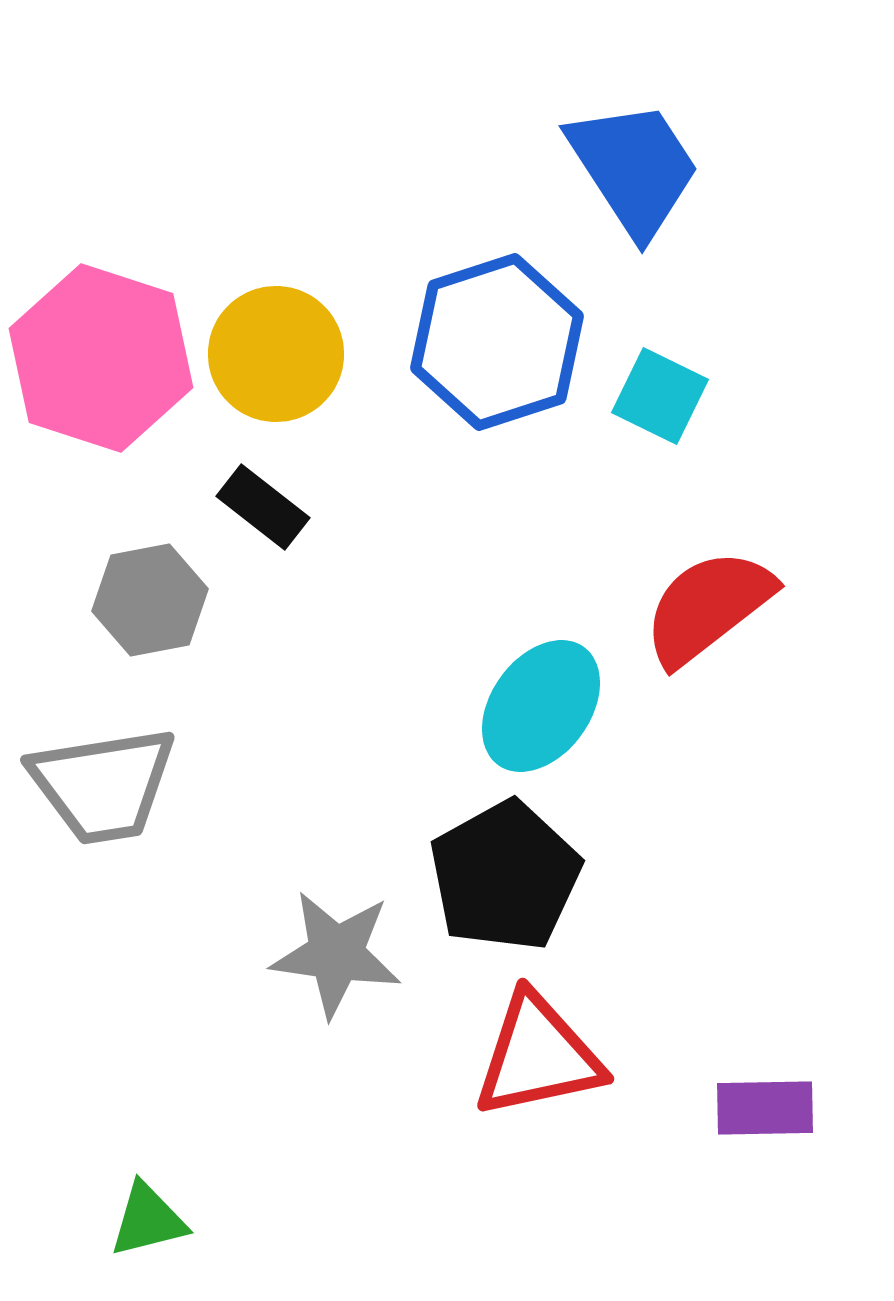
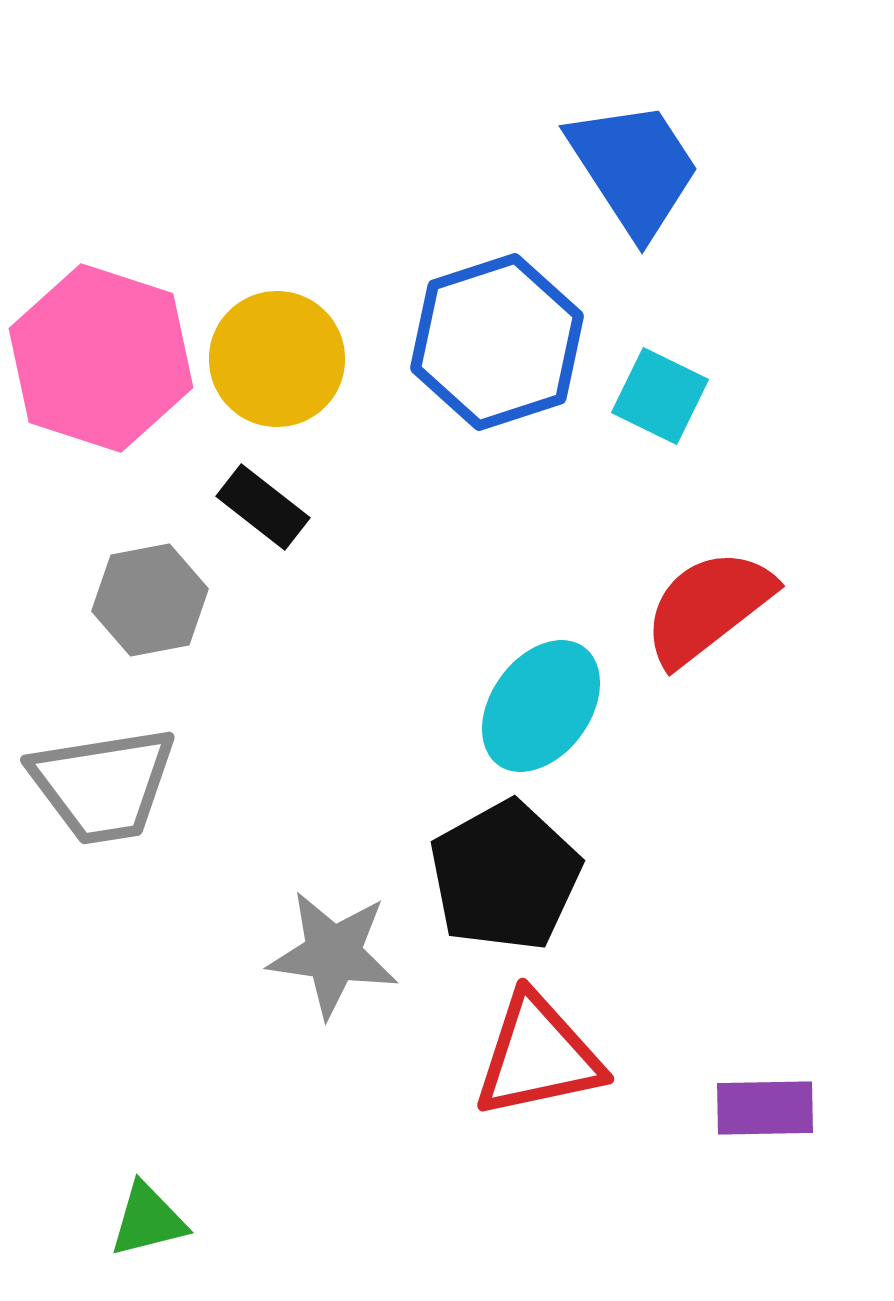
yellow circle: moved 1 px right, 5 px down
gray star: moved 3 px left
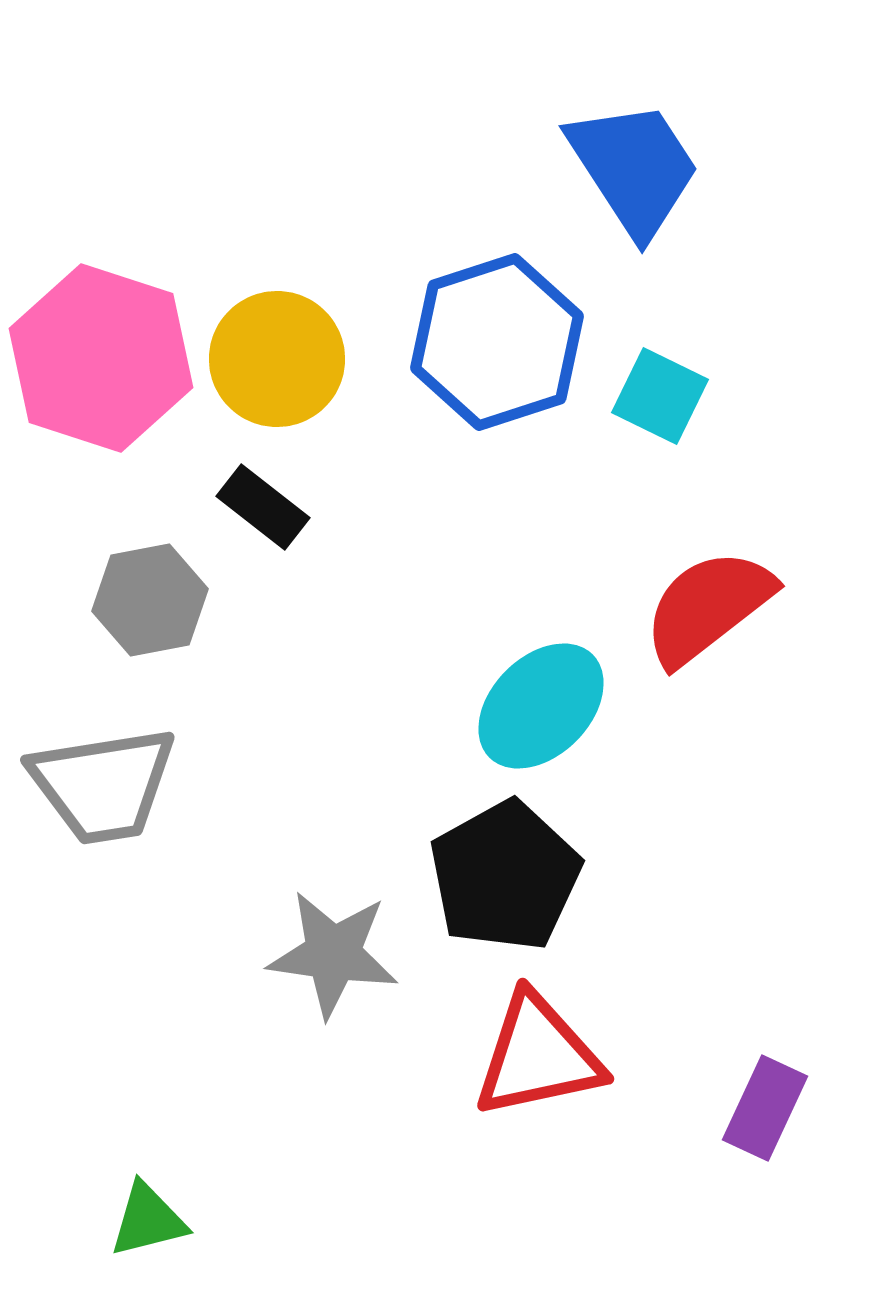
cyan ellipse: rotated 9 degrees clockwise
purple rectangle: rotated 64 degrees counterclockwise
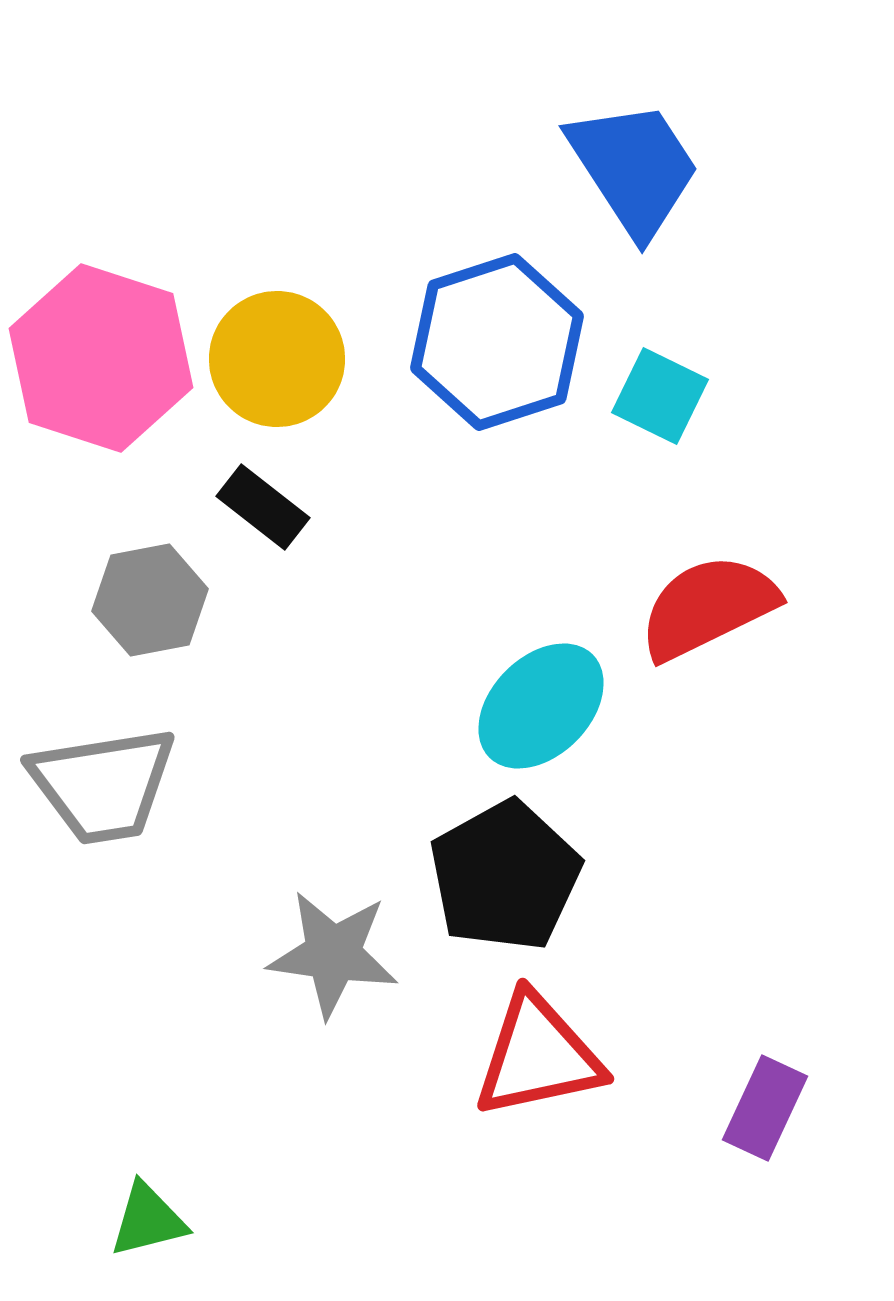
red semicircle: rotated 12 degrees clockwise
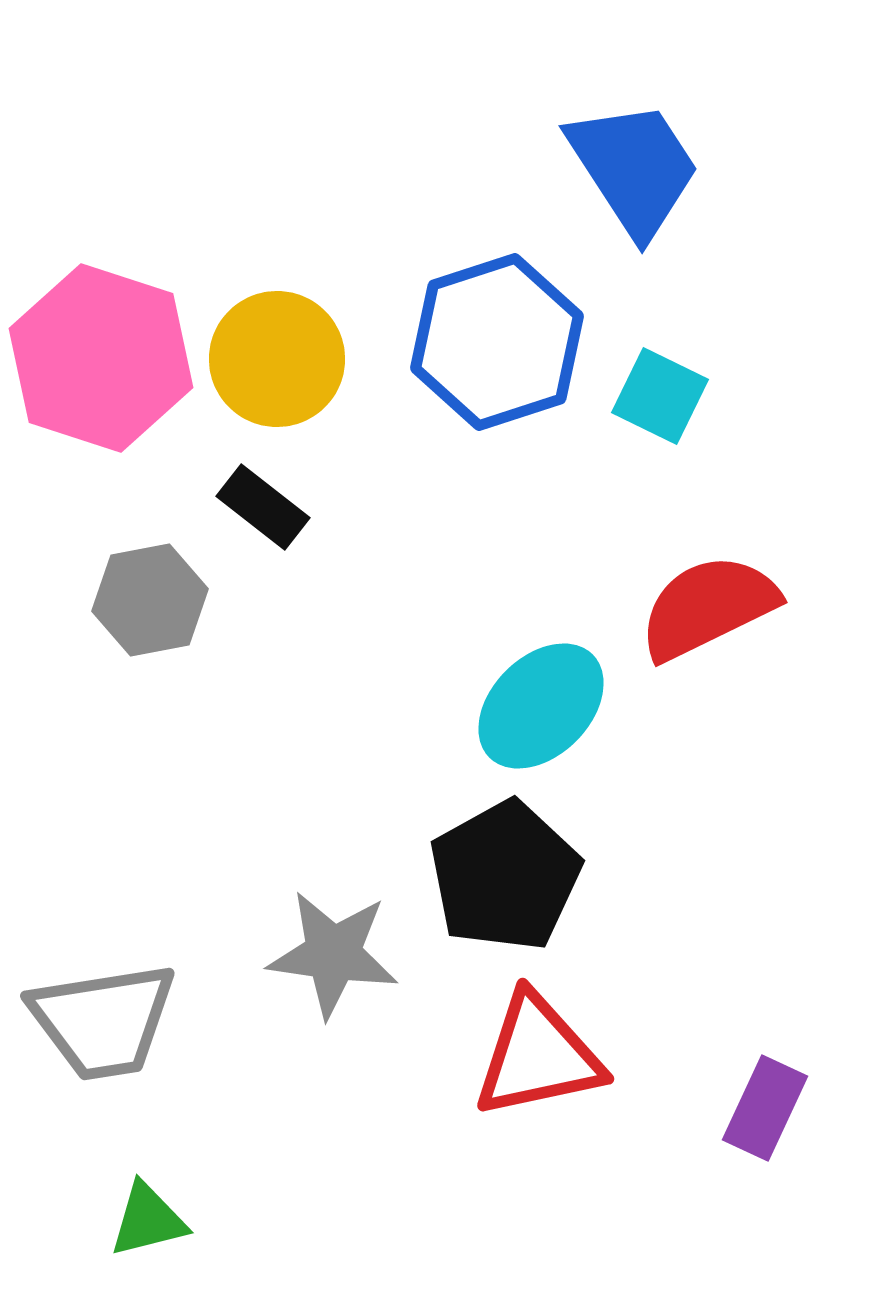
gray trapezoid: moved 236 px down
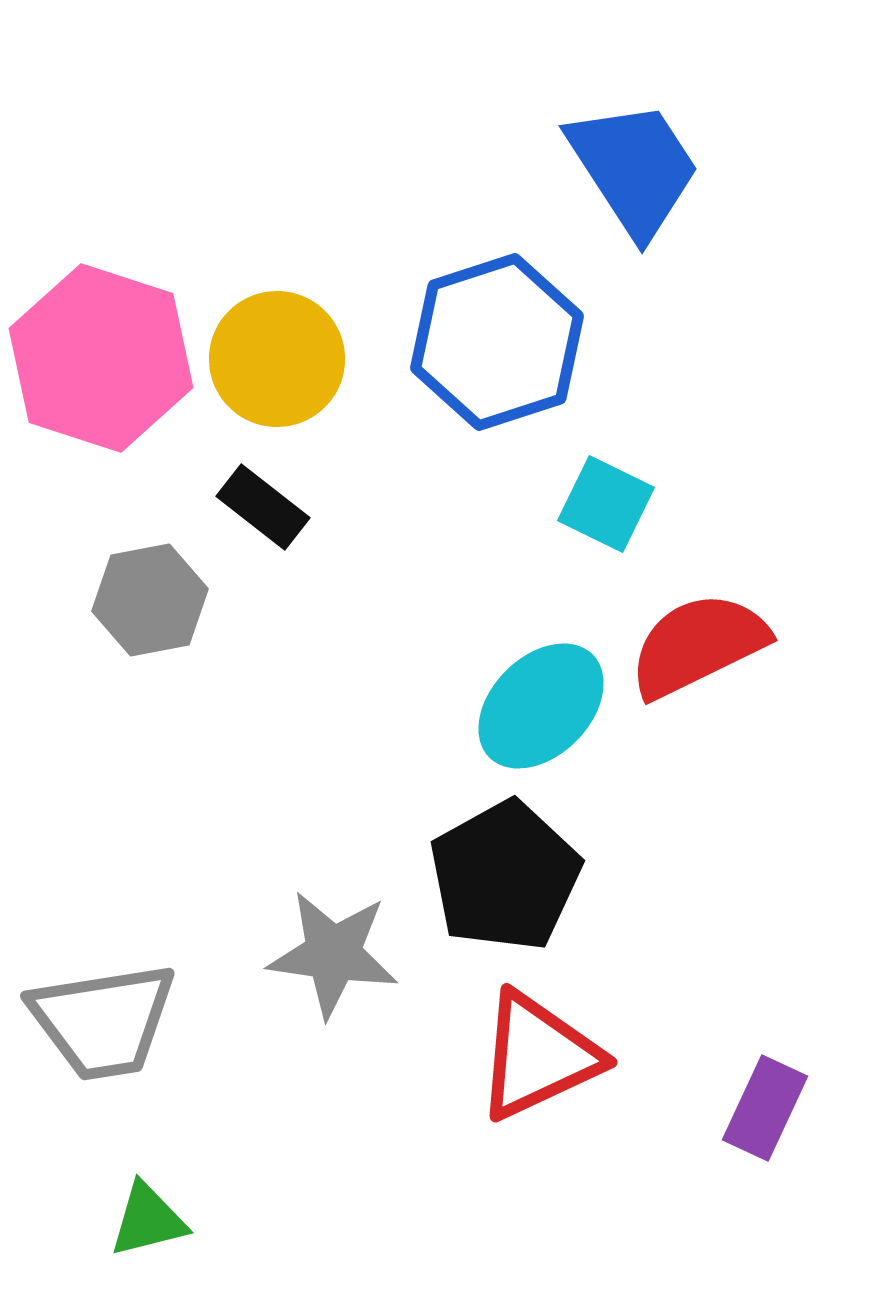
cyan square: moved 54 px left, 108 px down
red semicircle: moved 10 px left, 38 px down
red triangle: rotated 13 degrees counterclockwise
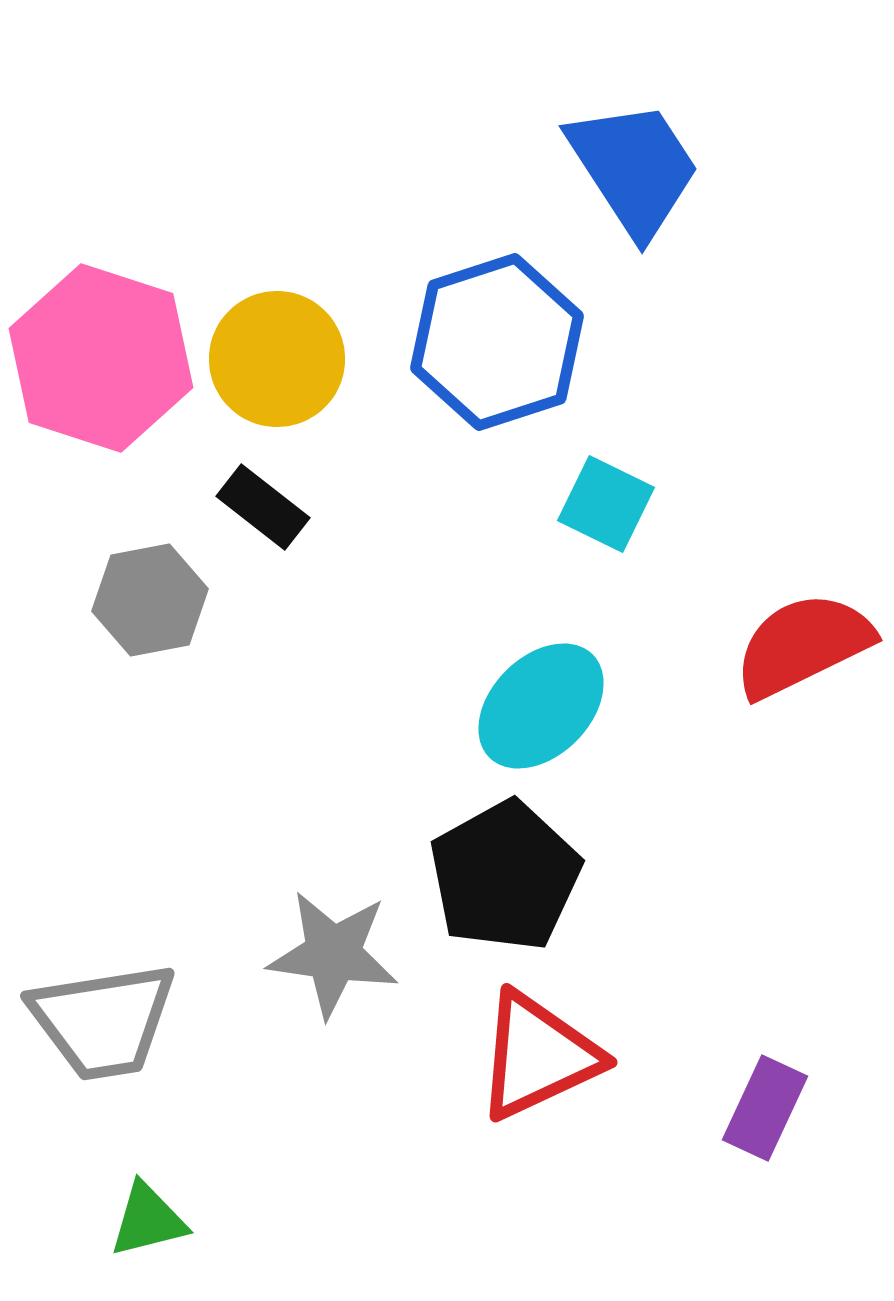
red semicircle: moved 105 px right
